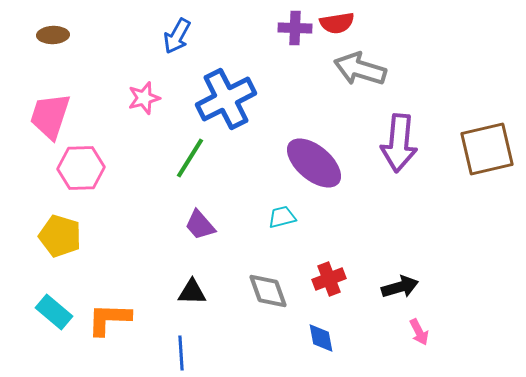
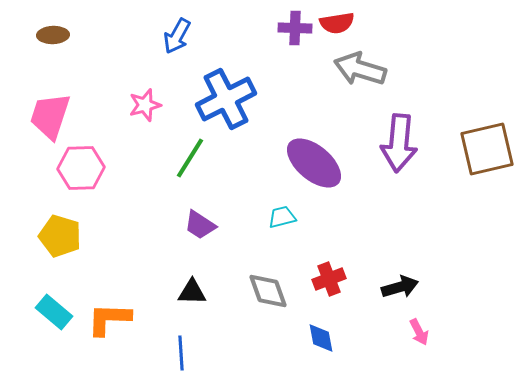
pink star: moved 1 px right, 7 px down
purple trapezoid: rotated 16 degrees counterclockwise
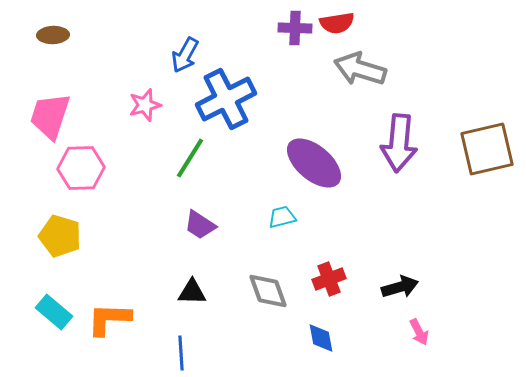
blue arrow: moved 8 px right, 19 px down
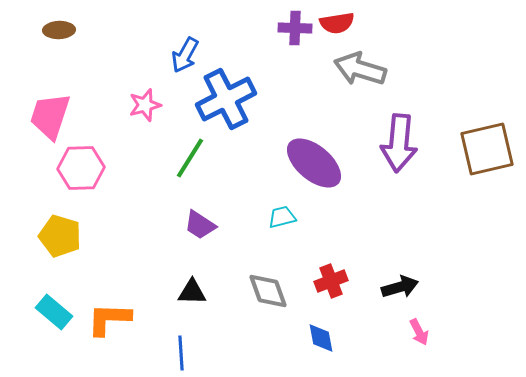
brown ellipse: moved 6 px right, 5 px up
red cross: moved 2 px right, 2 px down
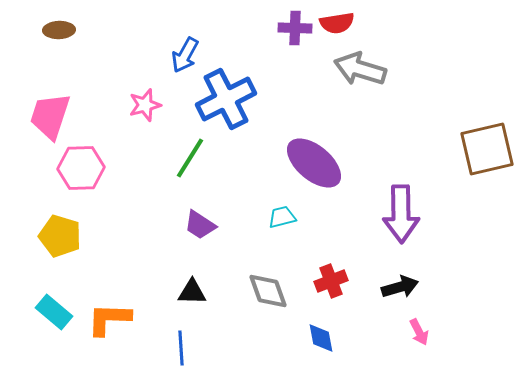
purple arrow: moved 2 px right, 71 px down; rotated 6 degrees counterclockwise
blue line: moved 5 px up
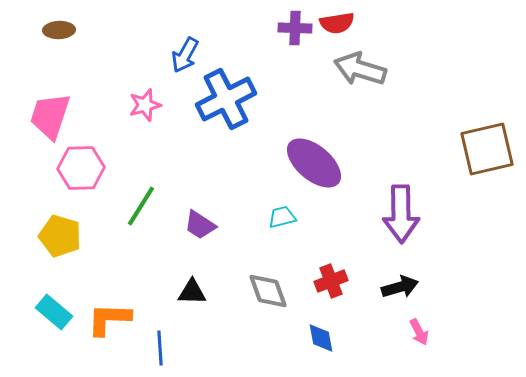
green line: moved 49 px left, 48 px down
blue line: moved 21 px left
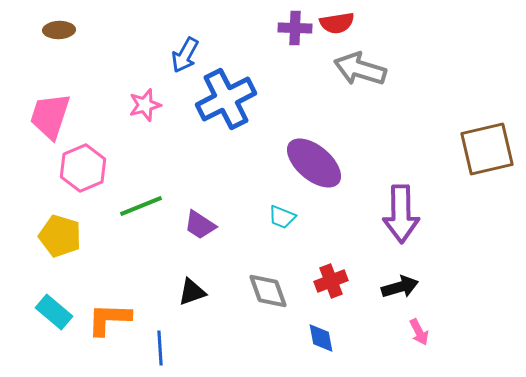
pink hexagon: moved 2 px right; rotated 21 degrees counterclockwise
green line: rotated 36 degrees clockwise
cyan trapezoid: rotated 144 degrees counterclockwise
black triangle: rotated 20 degrees counterclockwise
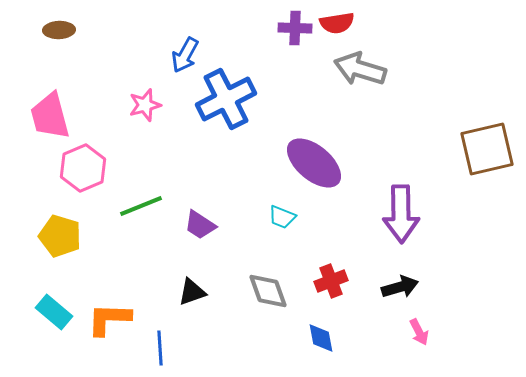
pink trapezoid: rotated 33 degrees counterclockwise
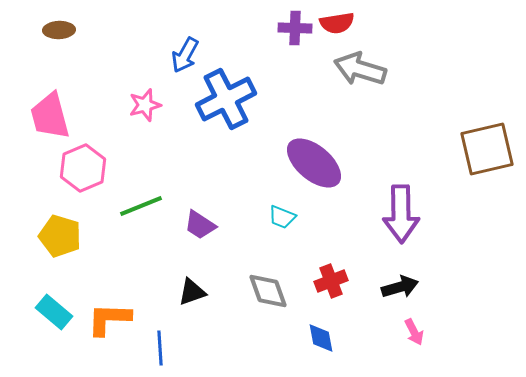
pink arrow: moved 5 px left
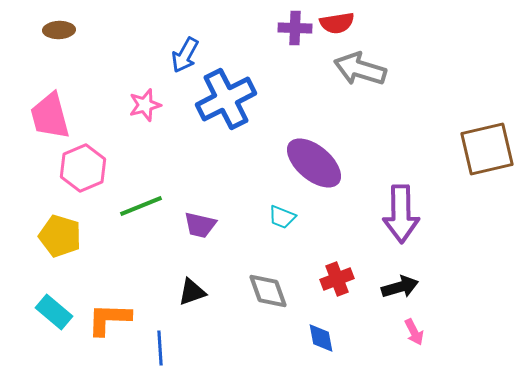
purple trapezoid: rotated 20 degrees counterclockwise
red cross: moved 6 px right, 2 px up
